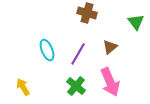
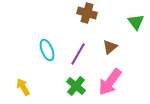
pink arrow: rotated 60 degrees clockwise
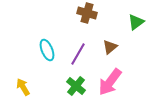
green triangle: rotated 30 degrees clockwise
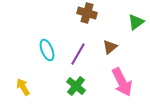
pink arrow: moved 12 px right; rotated 64 degrees counterclockwise
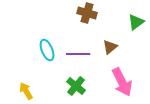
purple line: rotated 60 degrees clockwise
yellow arrow: moved 3 px right, 4 px down
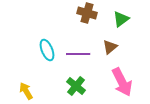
green triangle: moved 15 px left, 3 px up
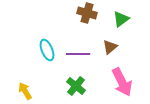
yellow arrow: moved 1 px left
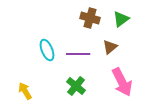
brown cross: moved 3 px right, 5 px down
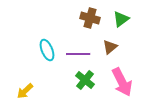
green cross: moved 9 px right, 6 px up
yellow arrow: rotated 102 degrees counterclockwise
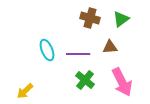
brown triangle: rotated 35 degrees clockwise
